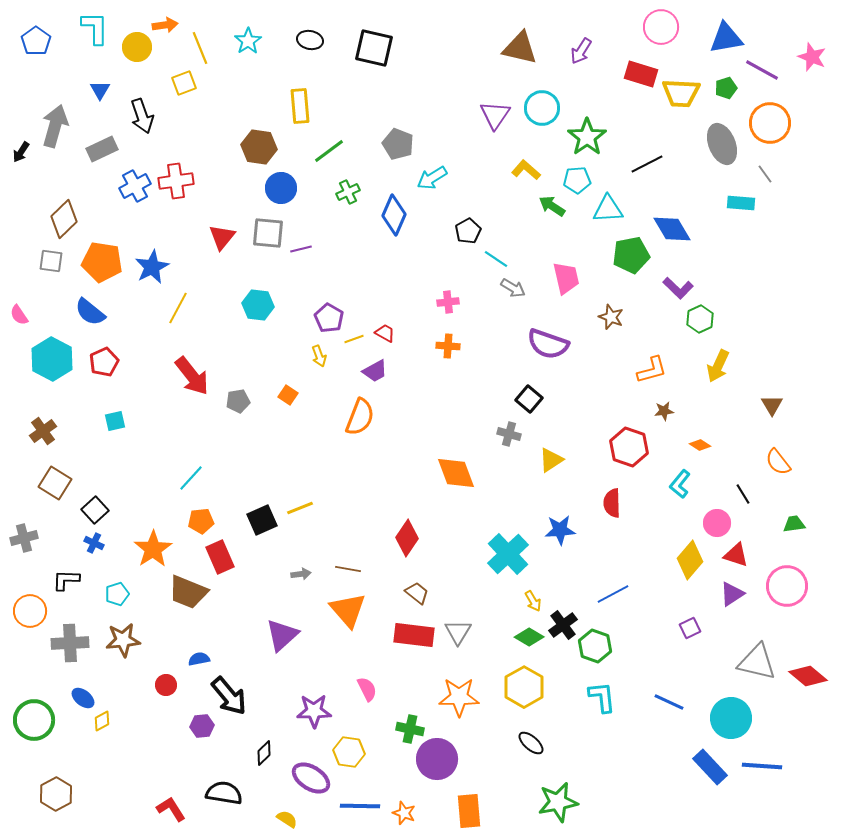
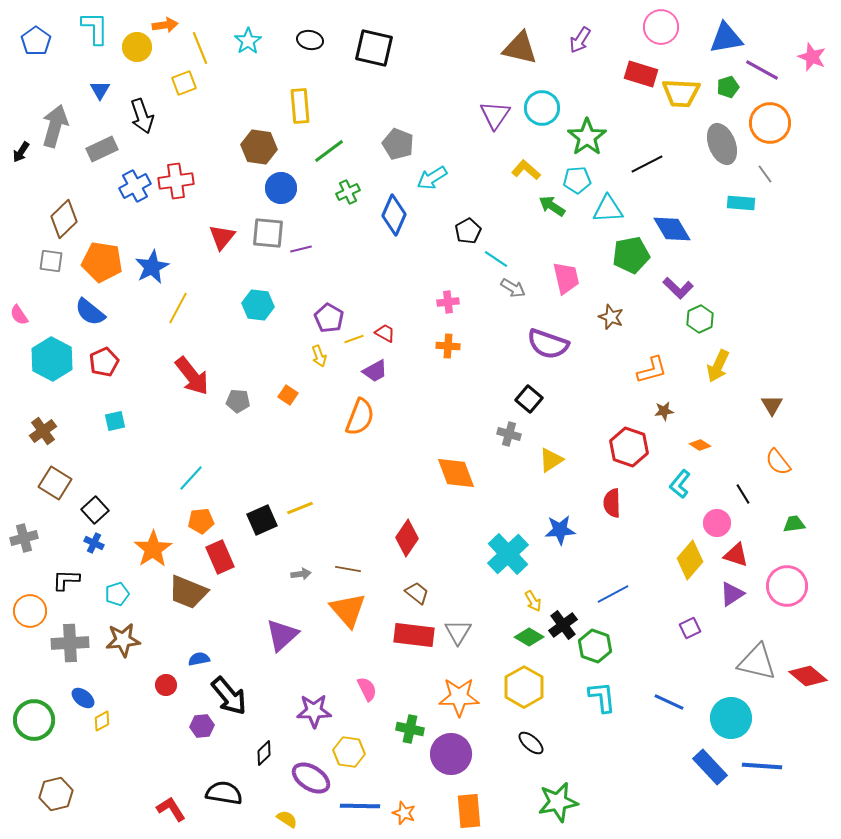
purple arrow at (581, 51): moved 1 px left, 11 px up
green pentagon at (726, 88): moved 2 px right, 1 px up
gray pentagon at (238, 401): rotated 15 degrees clockwise
purple circle at (437, 759): moved 14 px right, 5 px up
brown hexagon at (56, 794): rotated 16 degrees clockwise
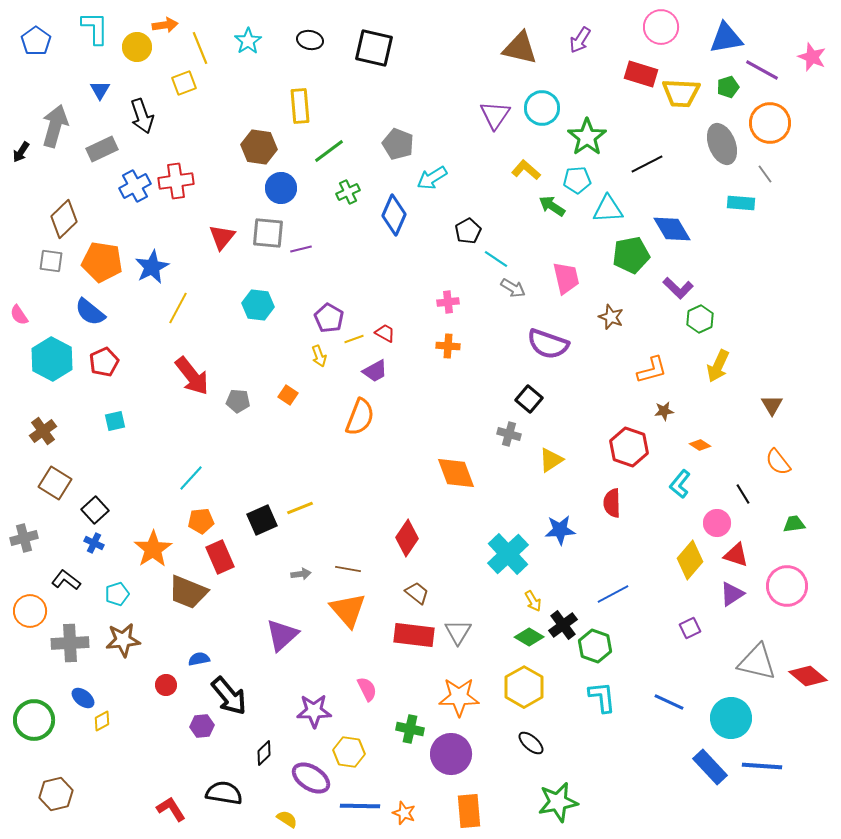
black L-shape at (66, 580): rotated 36 degrees clockwise
